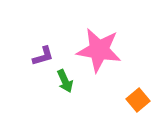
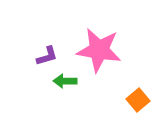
purple L-shape: moved 4 px right
green arrow: rotated 115 degrees clockwise
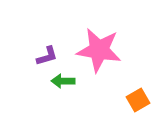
green arrow: moved 2 px left
orange square: rotated 10 degrees clockwise
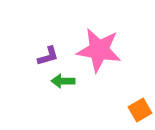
purple L-shape: moved 1 px right
orange square: moved 2 px right, 10 px down
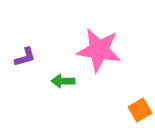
purple L-shape: moved 23 px left, 1 px down
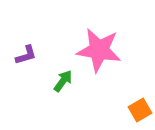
purple L-shape: moved 1 px right, 2 px up
green arrow: rotated 125 degrees clockwise
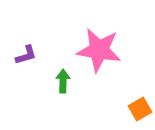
green arrow: rotated 35 degrees counterclockwise
orange square: moved 1 px up
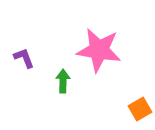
purple L-shape: moved 2 px left, 3 px down; rotated 95 degrees counterclockwise
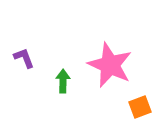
pink star: moved 11 px right, 15 px down; rotated 15 degrees clockwise
orange square: moved 2 px up; rotated 10 degrees clockwise
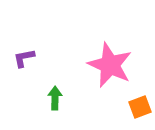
purple L-shape: rotated 80 degrees counterclockwise
green arrow: moved 8 px left, 17 px down
